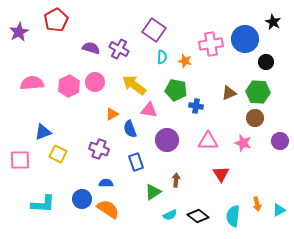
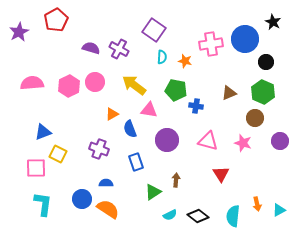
green hexagon at (258, 92): moved 5 px right; rotated 20 degrees clockwise
pink triangle at (208, 141): rotated 15 degrees clockwise
pink square at (20, 160): moved 16 px right, 8 px down
cyan L-shape at (43, 204): rotated 85 degrees counterclockwise
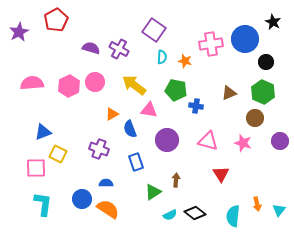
cyan triangle at (279, 210): rotated 24 degrees counterclockwise
black diamond at (198, 216): moved 3 px left, 3 px up
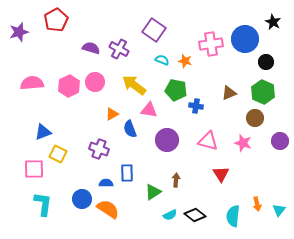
purple star at (19, 32): rotated 12 degrees clockwise
cyan semicircle at (162, 57): moved 3 px down; rotated 72 degrees counterclockwise
blue rectangle at (136, 162): moved 9 px left, 11 px down; rotated 18 degrees clockwise
pink square at (36, 168): moved 2 px left, 1 px down
black diamond at (195, 213): moved 2 px down
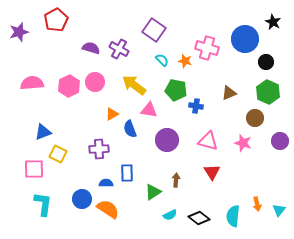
pink cross at (211, 44): moved 4 px left, 4 px down; rotated 25 degrees clockwise
cyan semicircle at (162, 60): rotated 24 degrees clockwise
green hexagon at (263, 92): moved 5 px right
purple cross at (99, 149): rotated 24 degrees counterclockwise
red triangle at (221, 174): moved 9 px left, 2 px up
black diamond at (195, 215): moved 4 px right, 3 px down
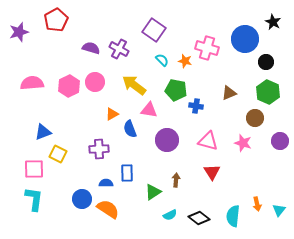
cyan L-shape at (43, 204): moved 9 px left, 5 px up
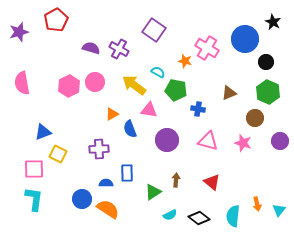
pink cross at (207, 48): rotated 15 degrees clockwise
cyan semicircle at (162, 60): moved 4 px left, 12 px down; rotated 16 degrees counterclockwise
pink semicircle at (32, 83): moved 10 px left; rotated 95 degrees counterclockwise
blue cross at (196, 106): moved 2 px right, 3 px down
red triangle at (212, 172): moved 10 px down; rotated 18 degrees counterclockwise
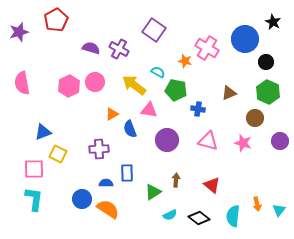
red triangle at (212, 182): moved 3 px down
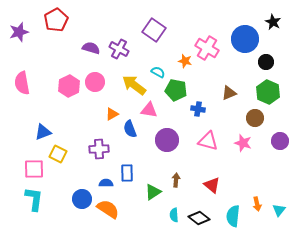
cyan semicircle at (170, 215): moved 4 px right; rotated 112 degrees clockwise
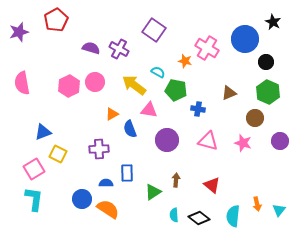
pink square at (34, 169): rotated 30 degrees counterclockwise
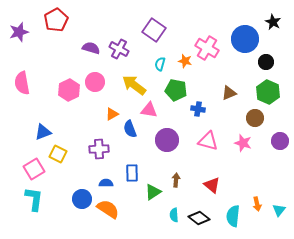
cyan semicircle at (158, 72): moved 2 px right, 8 px up; rotated 104 degrees counterclockwise
pink hexagon at (69, 86): moved 4 px down
blue rectangle at (127, 173): moved 5 px right
